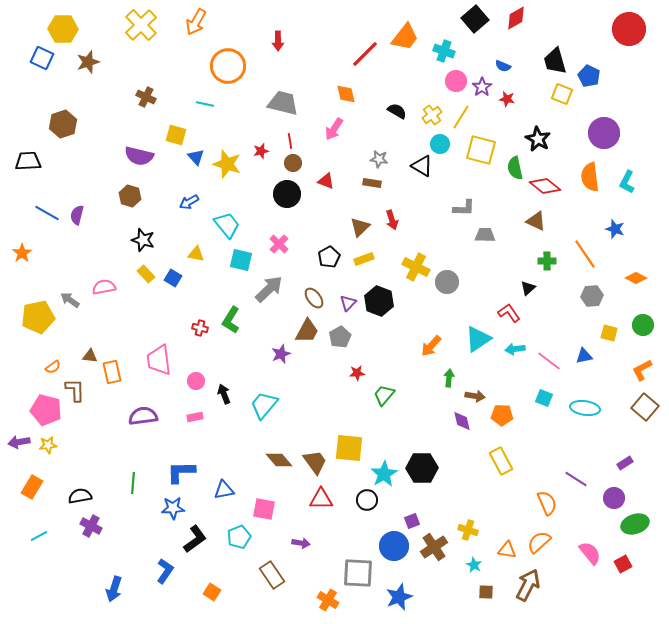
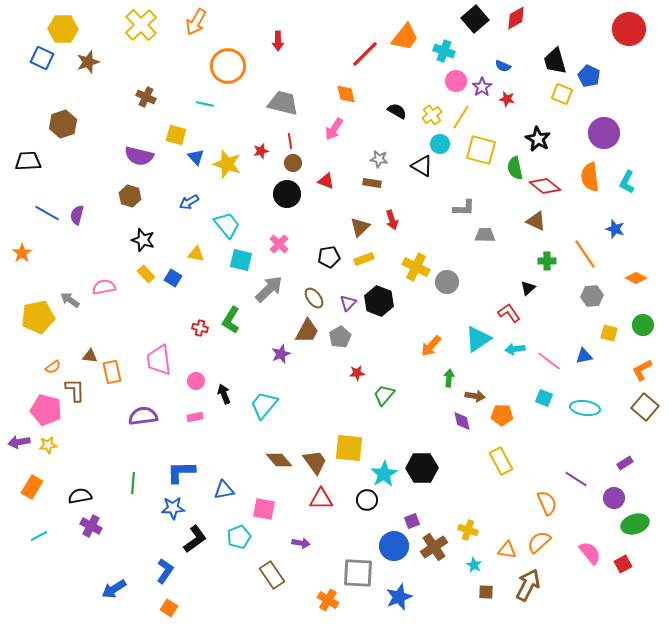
black pentagon at (329, 257): rotated 20 degrees clockwise
blue arrow at (114, 589): rotated 40 degrees clockwise
orange square at (212, 592): moved 43 px left, 16 px down
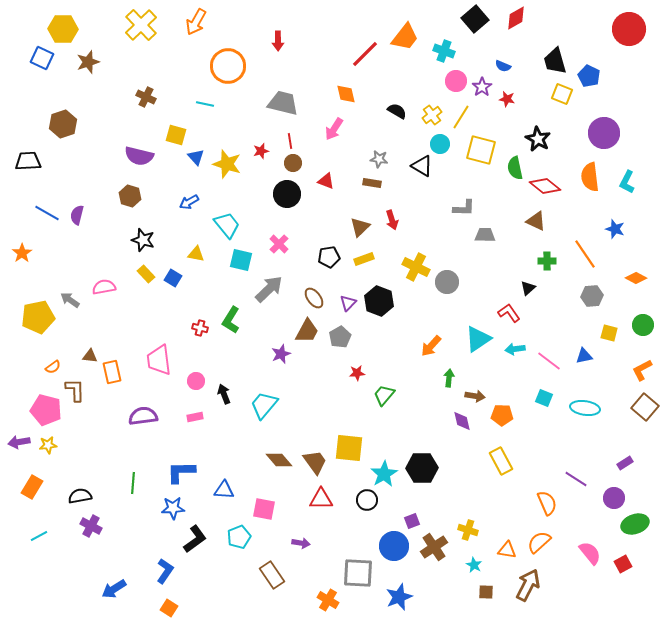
blue triangle at (224, 490): rotated 15 degrees clockwise
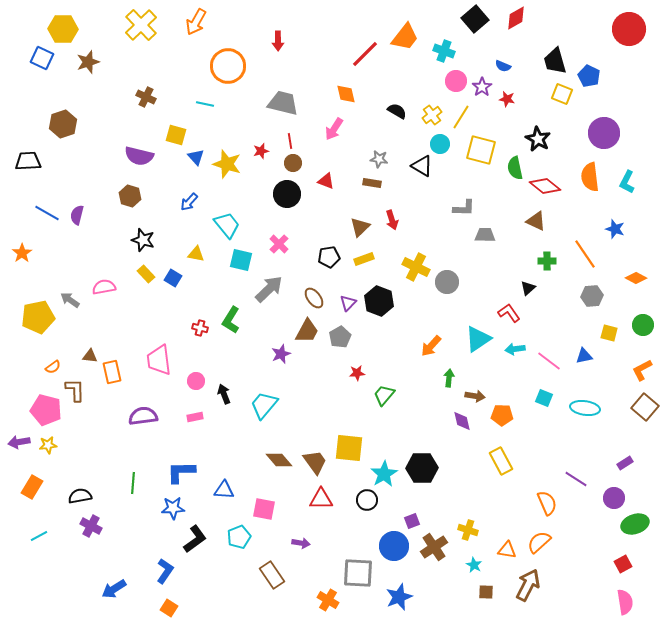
blue arrow at (189, 202): rotated 18 degrees counterclockwise
pink semicircle at (590, 553): moved 35 px right, 49 px down; rotated 30 degrees clockwise
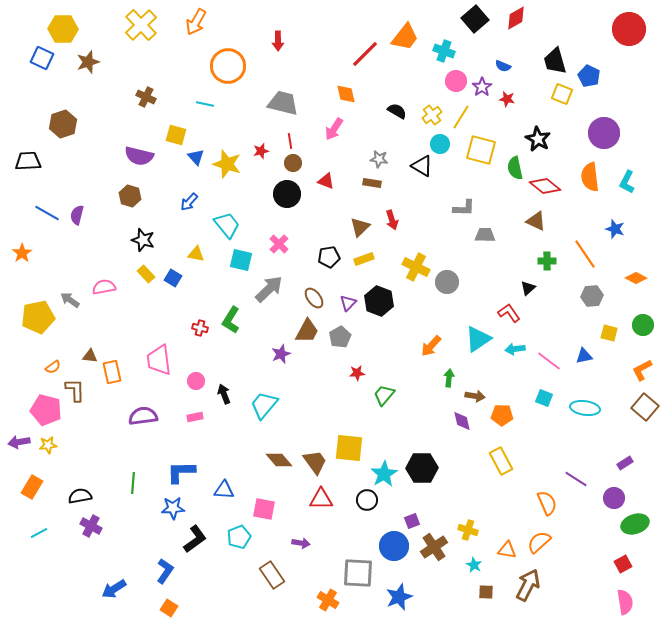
cyan line at (39, 536): moved 3 px up
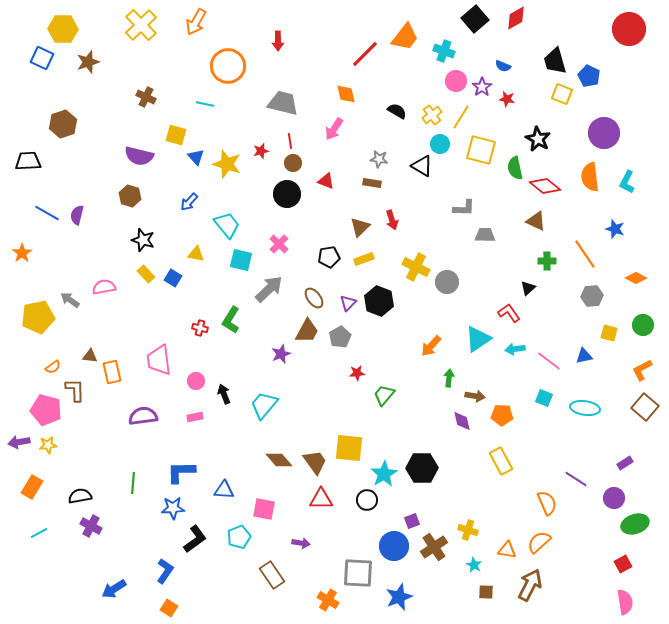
brown arrow at (528, 585): moved 2 px right
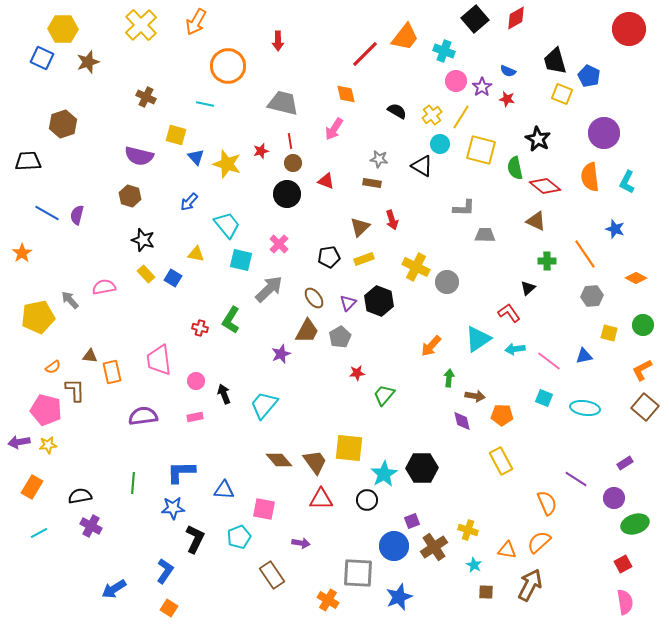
blue semicircle at (503, 66): moved 5 px right, 5 px down
gray arrow at (70, 300): rotated 12 degrees clockwise
black L-shape at (195, 539): rotated 28 degrees counterclockwise
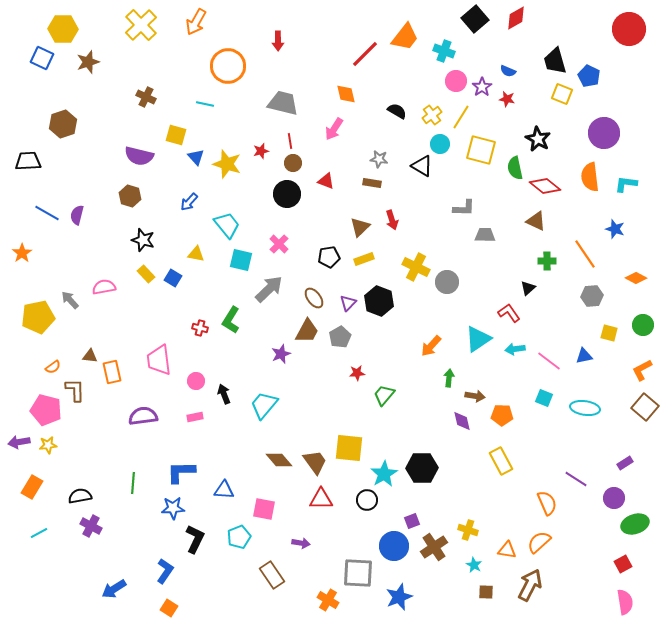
cyan L-shape at (627, 182): moved 1 px left, 2 px down; rotated 70 degrees clockwise
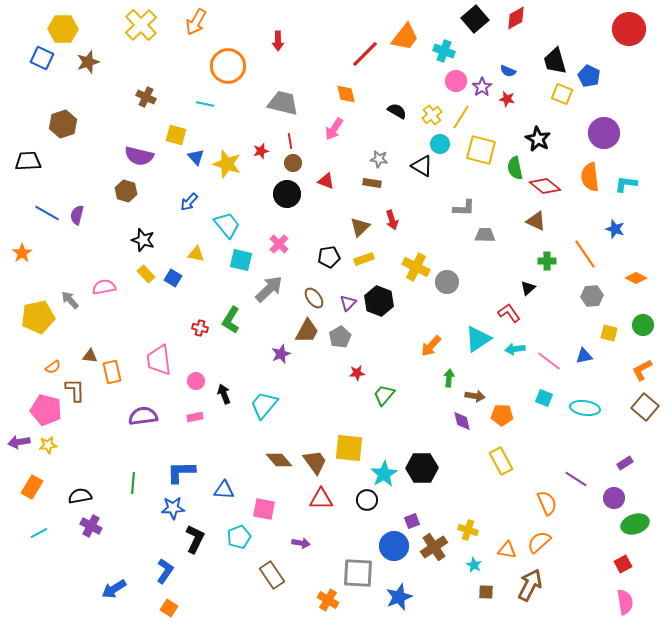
brown hexagon at (130, 196): moved 4 px left, 5 px up
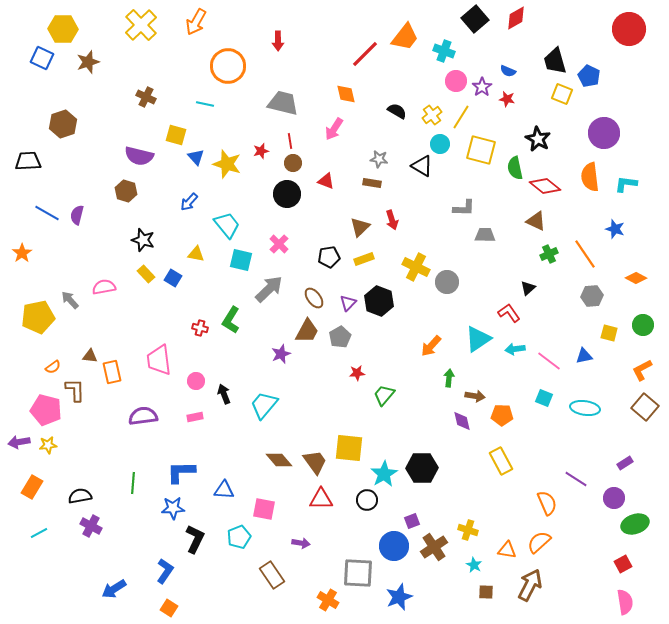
green cross at (547, 261): moved 2 px right, 7 px up; rotated 24 degrees counterclockwise
